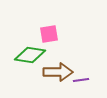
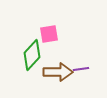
green diamond: moved 2 px right; rotated 56 degrees counterclockwise
purple line: moved 11 px up
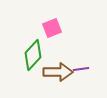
pink square: moved 3 px right, 6 px up; rotated 12 degrees counterclockwise
green diamond: moved 1 px right
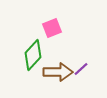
purple line: rotated 35 degrees counterclockwise
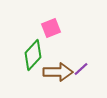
pink square: moved 1 px left
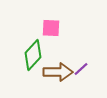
pink square: rotated 24 degrees clockwise
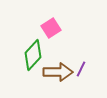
pink square: rotated 36 degrees counterclockwise
purple line: rotated 21 degrees counterclockwise
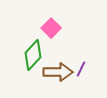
pink square: rotated 12 degrees counterclockwise
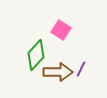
pink square: moved 10 px right, 2 px down; rotated 12 degrees counterclockwise
green diamond: moved 3 px right
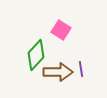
purple line: rotated 35 degrees counterclockwise
